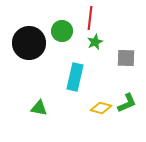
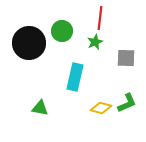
red line: moved 10 px right
green triangle: moved 1 px right
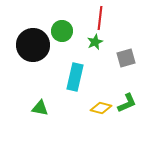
black circle: moved 4 px right, 2 px down
gray square: rotated 18 degrees counterclockwise
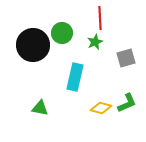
red line: rotated 10 degrees counterclockwise
green circle: moved 2 px down
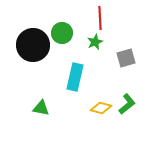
green L-shape: moved 1 px down; rotated 15 degrees counterclockwise
green triangle: moved 1 px right
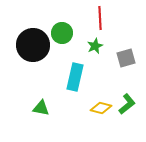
green star: moved 4 px down
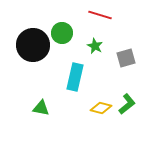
red line: moved 3 px up; rotated 70 degrees counterclockwise
green star: rotated 21 degrees counterclockwise
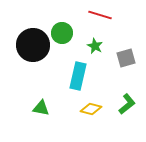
cyan rectangle: moved 3 px right, 1 px up
yellow diamond: moved 10 px left, 1 px down
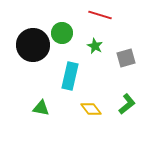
cyan rectangle: moved 8 px left
yellow diamond: rotated 40 degrees clockwise
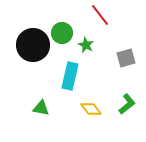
red line: rotated 35 degrees clockwise
green star: moved 9 px left, 1 px up
